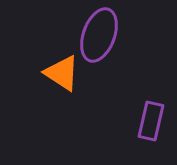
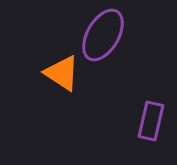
purple ellipse: moved 4 px right; rotated 10 degrees clockwise
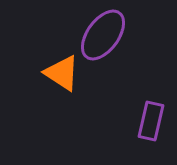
purple ellipse: rotated 6 degrees clockwise
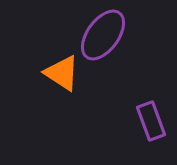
purple rectangle: rotated 33 degrees counterclockwise
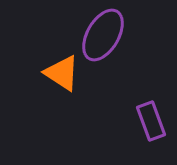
purple ellipse: rotated 6 degrees counterclockwise
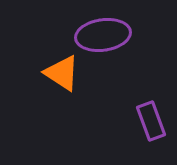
purple ellipse: rotated 52 degrees clockwise
